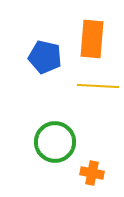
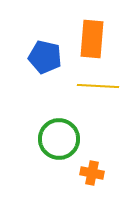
green circle: moved 4 px right, 3 px up
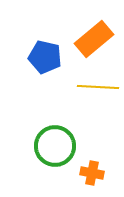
orange rectangle: moved 2 px right; rotated 45 degrees clockwise
yellow line: moved 1 px down
green circle: moved 4 px left, 7 px down
